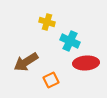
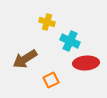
brown arrow: moved 1 px left, 3 px up
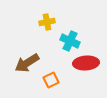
yellow cross: rotated 28 degrees counterclockwise
brown arrow: moved 2 px right, 4 px down
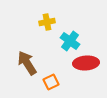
cyan cross: rotated 12 degrees clockwise
brown arrow: rotated 90 degrees clockwise
orange square: moved 2 px down
